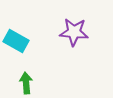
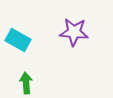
cyan rectangle: moved 2 px right, 1 px up
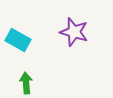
purple star: rotated 12 degrees clockwise
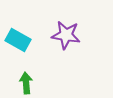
purple star: moved 8 px left, 3 px down; rotated 8 degrees counterclockwise
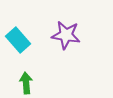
cyan rectangle: rotated 20 degrees clockwise
